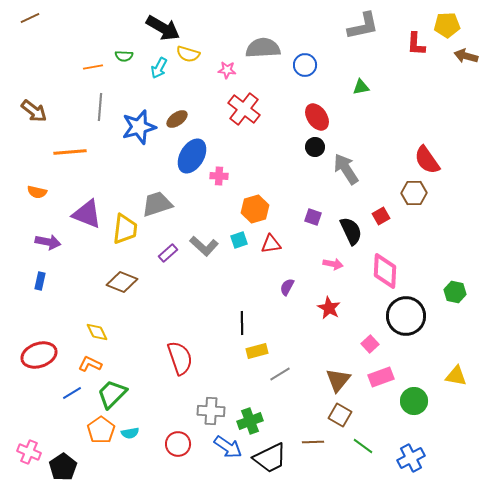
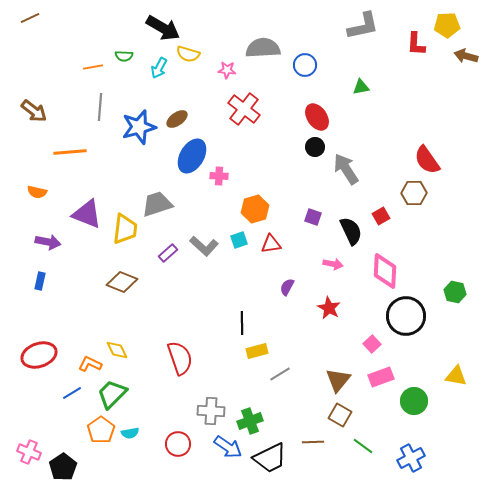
yellow diamond at (97, 332): moved 20 px right, 18 px down
pink square at (370, 344): moved 2 px right
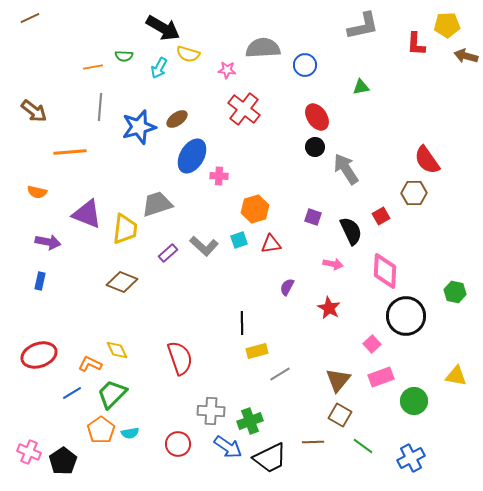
black pentagon at (63, 467): moved 6 px up
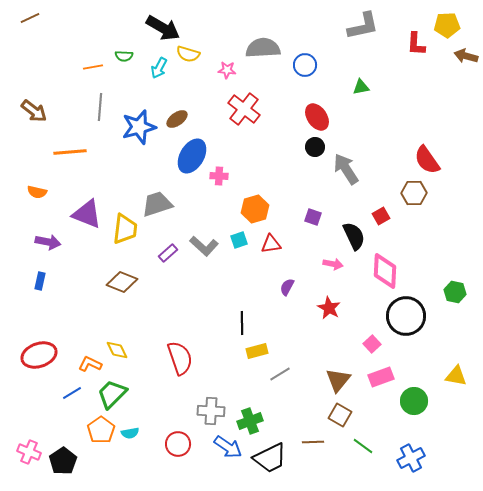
black semicircle at (351, 231): moved 3 px right, 5 px down
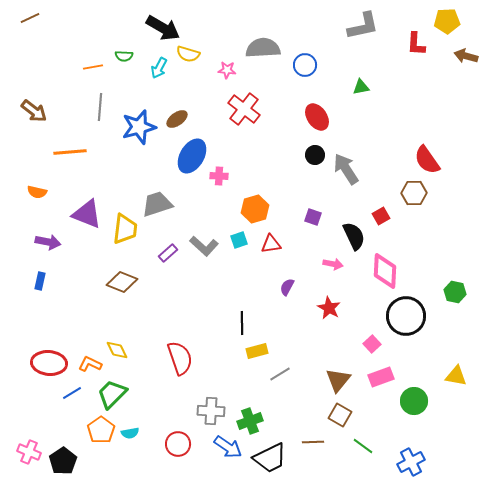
yellow pentagon at (447, 25): moved 4 px up
black circle at (315, 147): moved 8 px down
red ellipse at (39, 355): moved 10 px right, 8 px down; rotated 24 degrees clockwise
blue cross at (411, 458): moved 4 px down
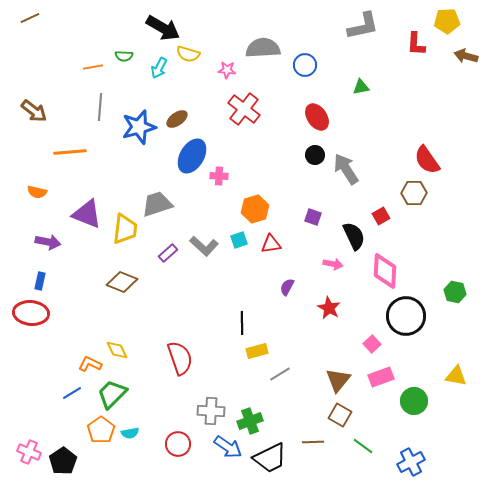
red ellipse at (49, 363): moved 18 px left, 50 px up
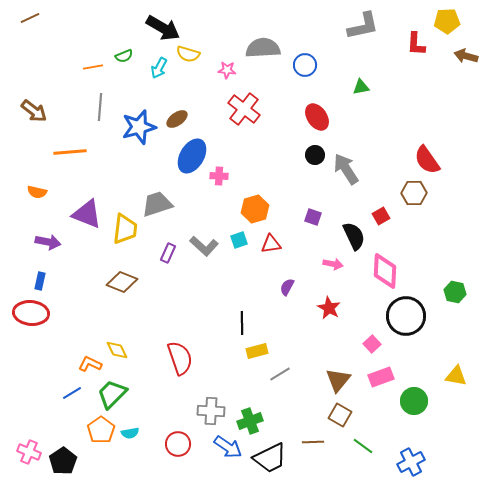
green semicircle at (124, 56): rotated 24 degrees counterclockwise
purple rectangle at (168, 253): rotated 24 degrees counterclockwise
